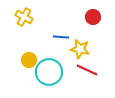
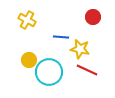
yellow cross: moved 3 px right, 3 px down
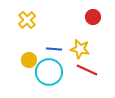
yellow cross: rotated 18 degrees clockwise
blue line: moved 7 px left, 12 px down
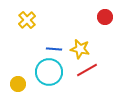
red circle: moved 12 px right
yellow circle: moved 11 px left, 24 px down
red line: rotated 55 degrees counterclockwise
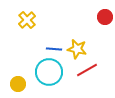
yellow star: moved 3 px left
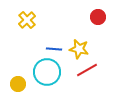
red circle: moved 7 px left
yellow star: moved 2 px right
cyan circle: moved 2 px left
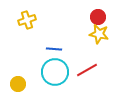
yellow cross: rotated 24 degrees clockwise
yellow star: moved 20 px right, 15 px up
cyan circle: moved 8 px right
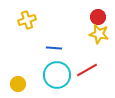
blue line: moved 1 px up
cyan circle: moved 2 px right, 3 px down
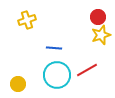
yellow star: moved 2 px right, 1 px down; rotated 30 degrees counterclockwise
